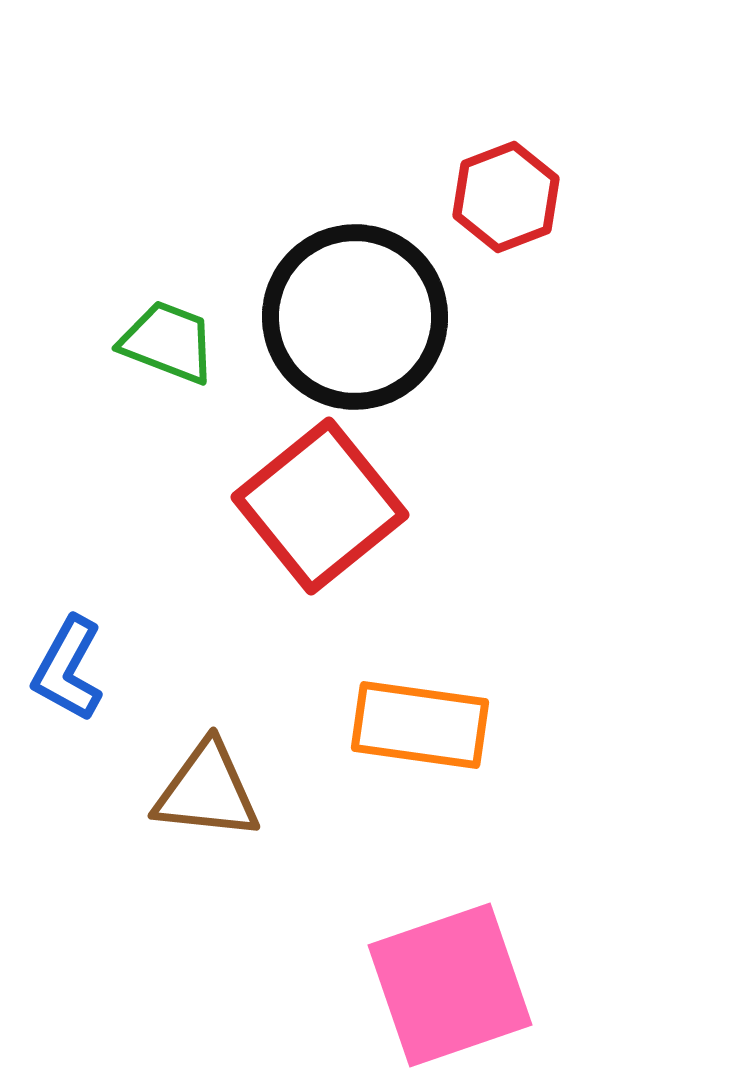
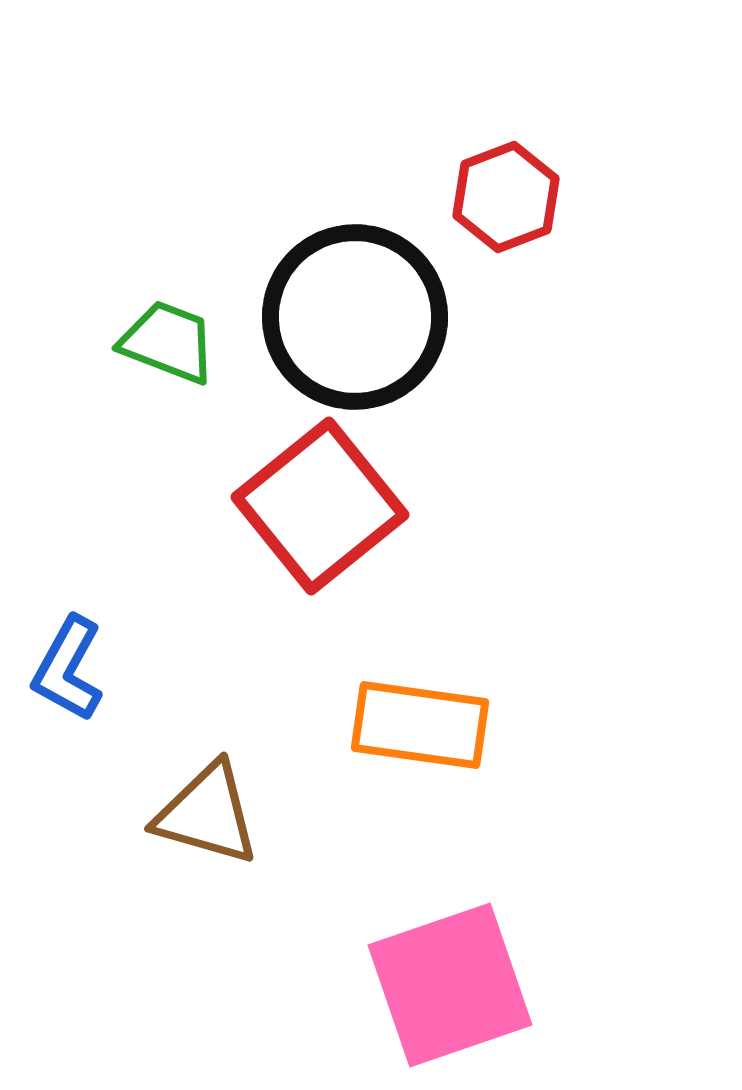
brown triangle: moved 23 px down; rotated 10 degrees clockwise
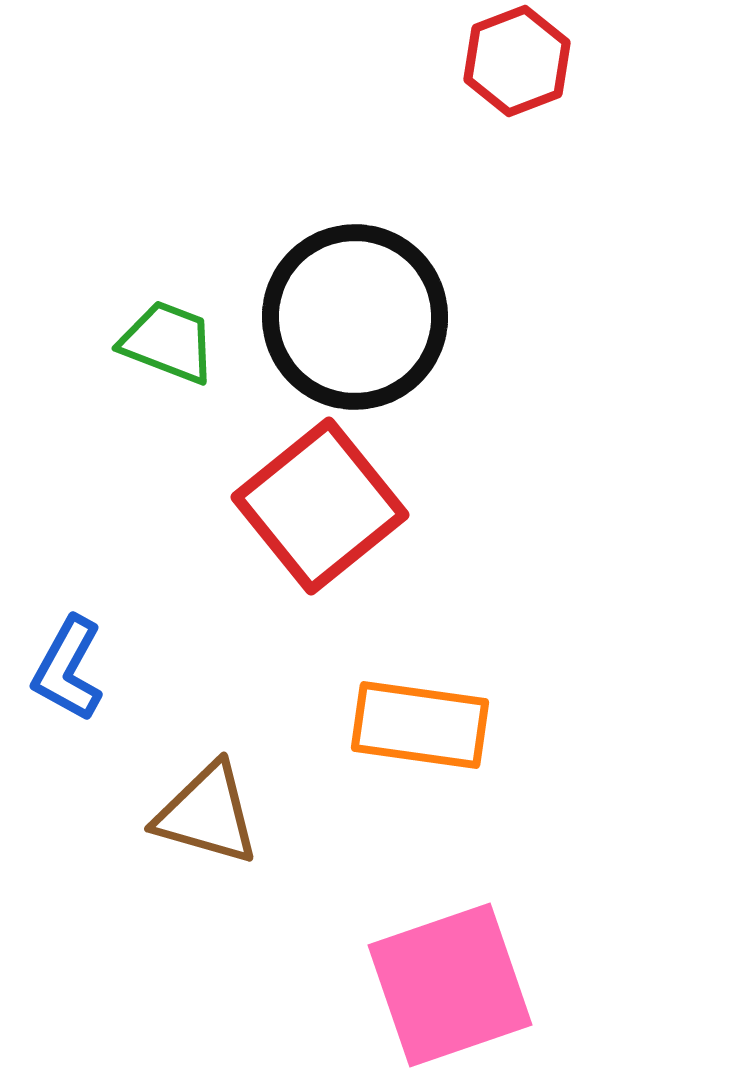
red hexagon: moved 11 px right, 136 px up
